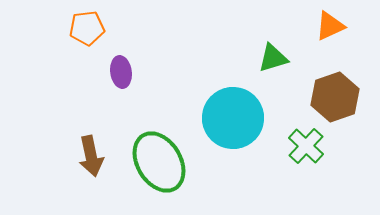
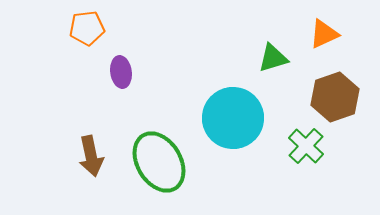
orange triangle: moved 6 px left, 8 px down
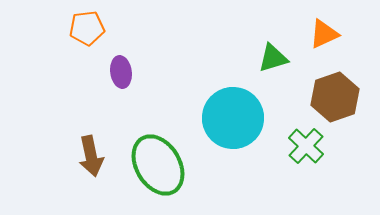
green ellipse: moved 1 px left, 3 px down
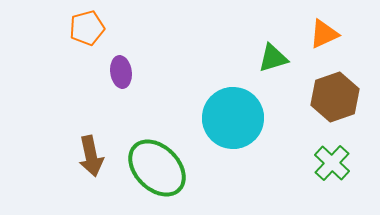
orange pentagon: rotated 8 degrees counterclockwise
green cross: moved 26 px right, 17 px down
green ellipse: moved 1 px left, 3 px down; rotated 14 degrees counterclockwise
